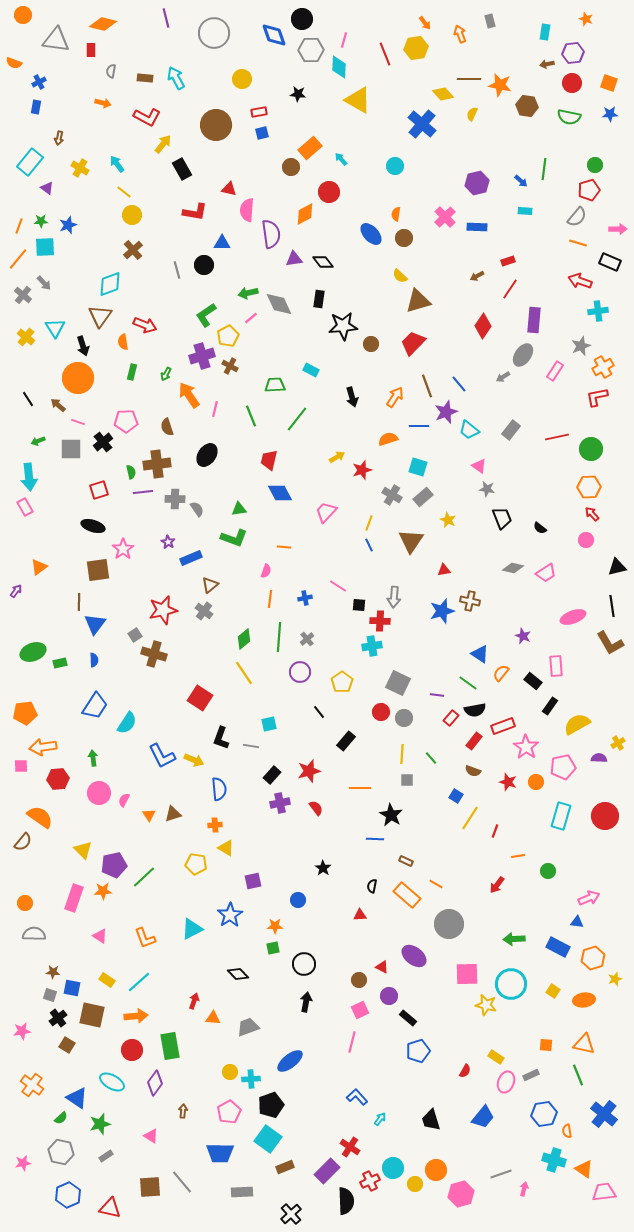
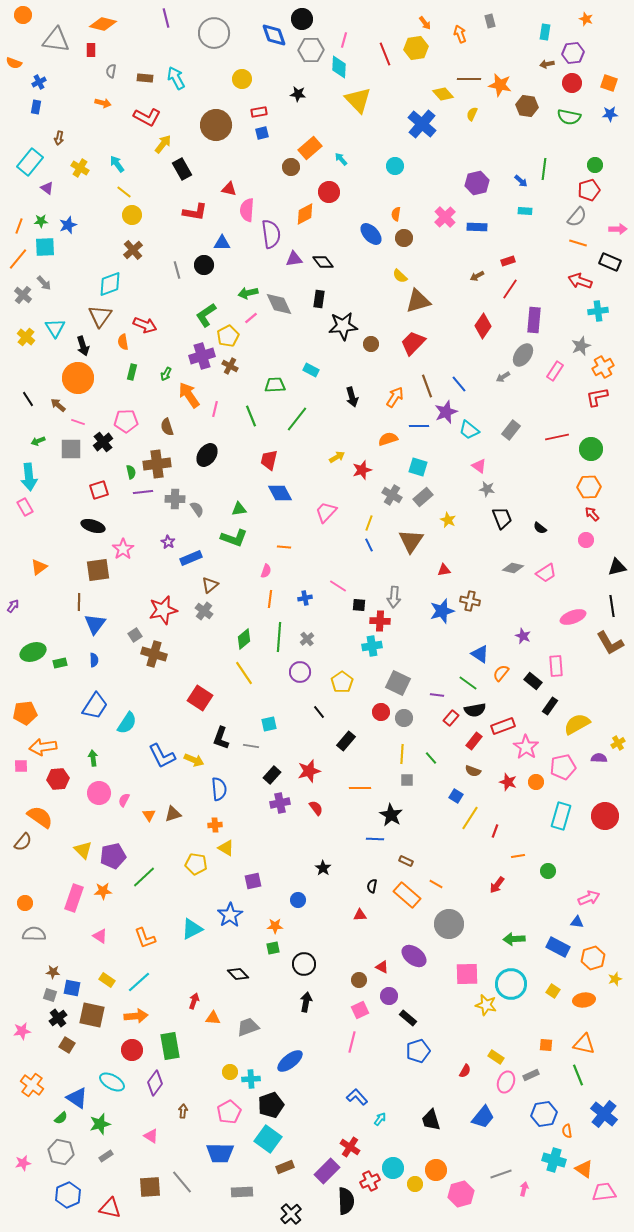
yellow triangle at (358, 100): rotated 16 degrees clockwise
purple arrow at (16, 591): moved 3 px left, 15 px down
purple pentagon at (114, 865): moved 1 px left, 9 px up
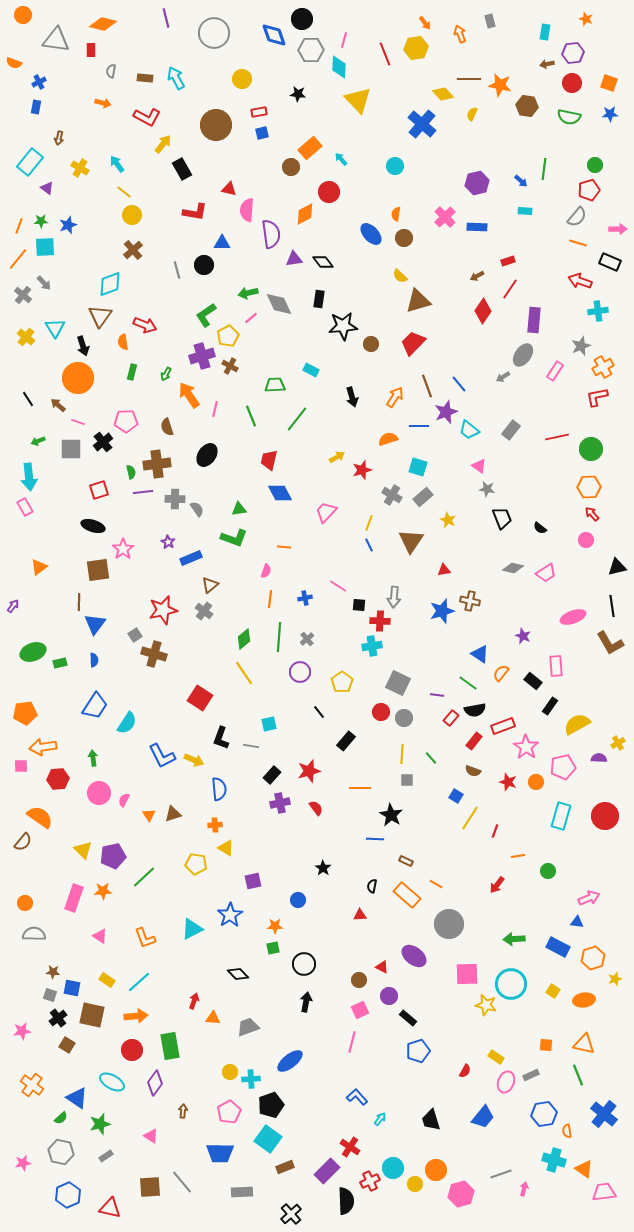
red diamond at (483, 326): moved 15 px up
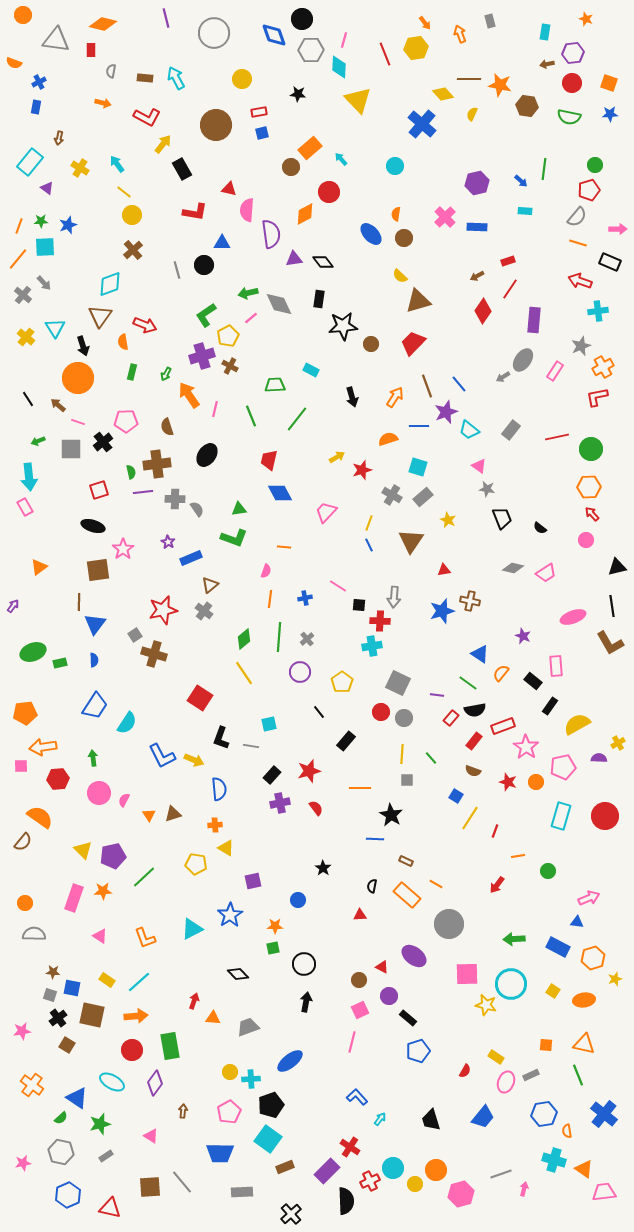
gray ellipse at (523, 355): moved 5 px down
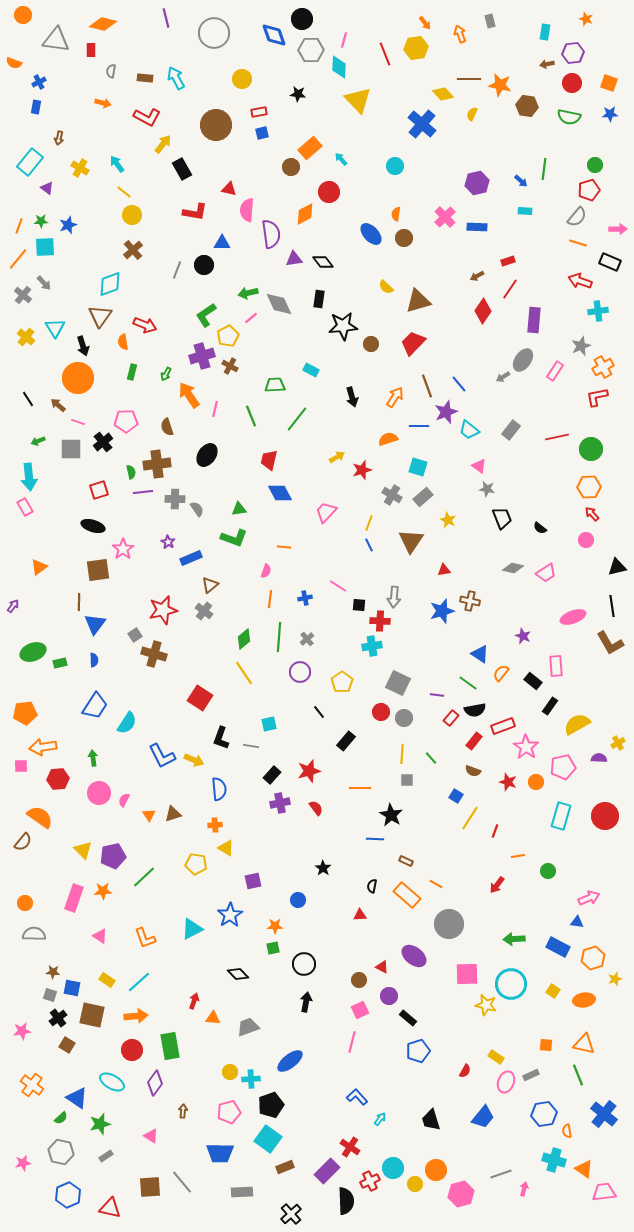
gray line at (177, 270): rotated 36 degrees clockwise
yellow semicircle at (400, 276): moved 14 px left, 11 px down
pink pentagon at (229, 1112): rotated 15 degrees clockwise
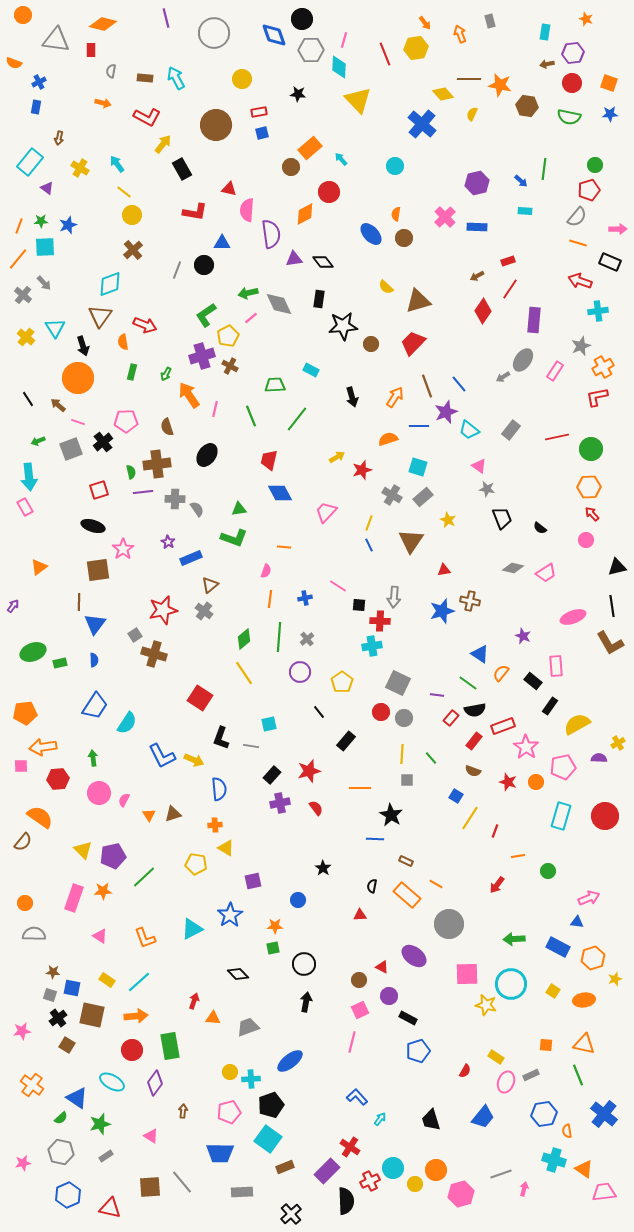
gray square at (71, 449): rotated 20 degrees counterclockwise
black rectangle at (408, 1018): rotated 12 degrees counterclockwise
